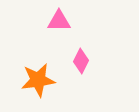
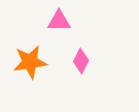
orange star: moved 8 px left, 18 px up
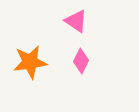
pink triangle: moved 17 px right; rotated 35 degrees clockwise
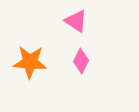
orange star: rotated 12 degrees clockwise
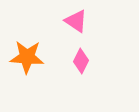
orange star: moved 3 px left, 5 px up
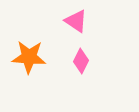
orange star: moved 2 px right
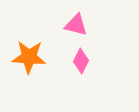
pink triangle: moved 4 px down; rotated 20 degrees counterclockwise
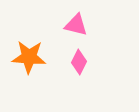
pink diamond: moved 2 px left, 1 px down
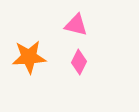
orange star: rotated 8 degrees counterclockwise
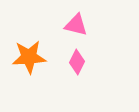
pink diamond: moved 2 px left
